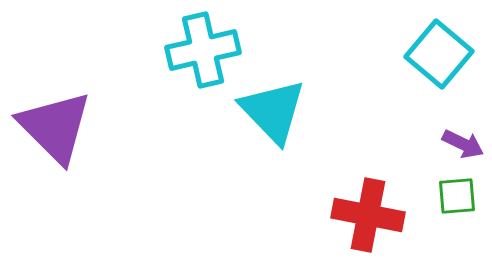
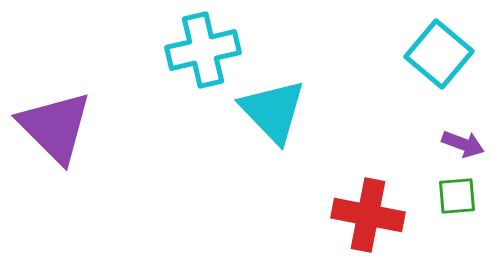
purple arrow: rotated 6 degrees counterclockwise
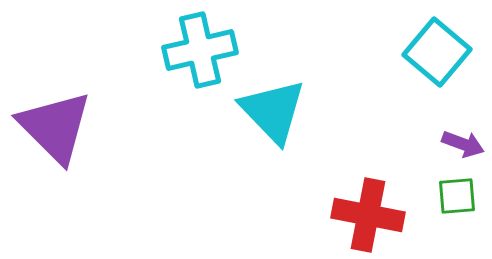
cyan cross: moved 3 px left
cyan square: moved 2 px left, 2 px up
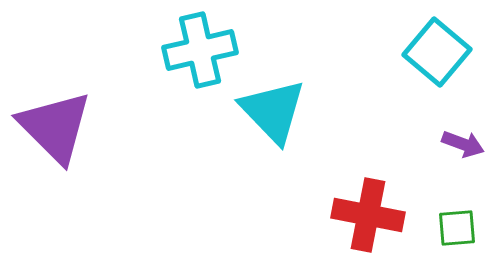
green square: moved 32 px down
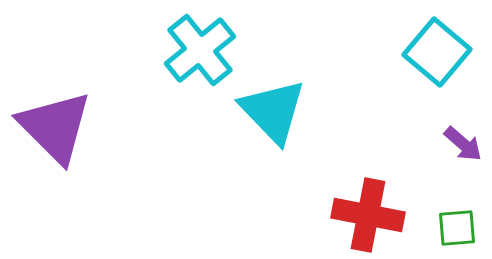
cyan cross: rotated 26 degrees counterclockwise
purple arrow: rotated 21 degrees clockwise
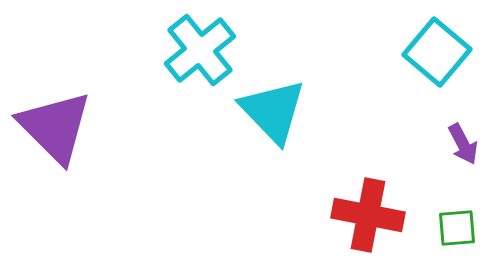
purple arrow: rotated 21 degrees clockwise
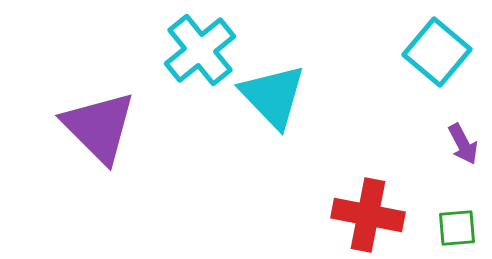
cyan triangle: moved 15 px up
purple triangle: moved 44 px right
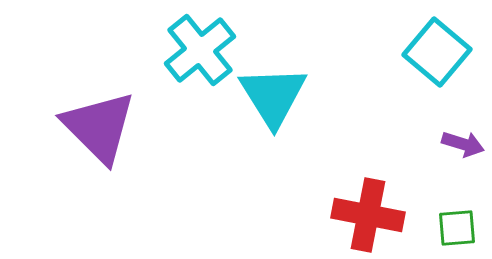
cyan triangle: rotated 12 degrees clockwise
purple arrow: rotated 45 degrees counterclockwise
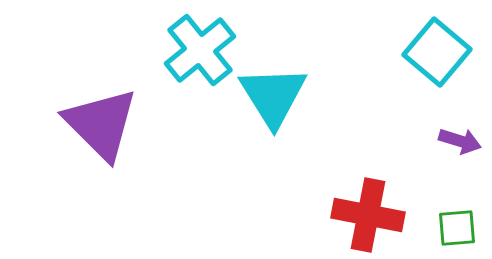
purple triangle: moved 2 px right, 3 px up
purple arrow: moved 3 px left, 3 px up
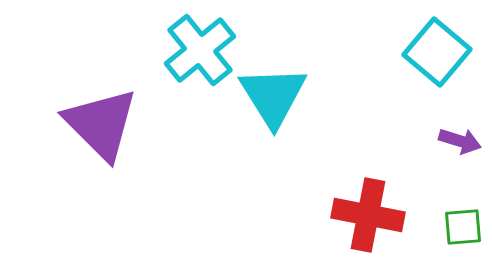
green square: moved 6 px right, 1 px up
